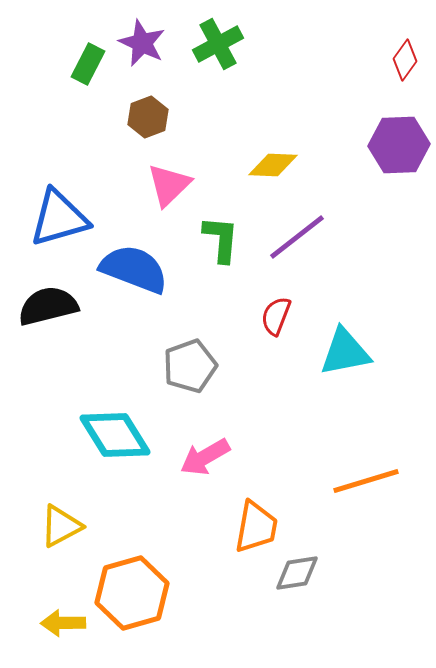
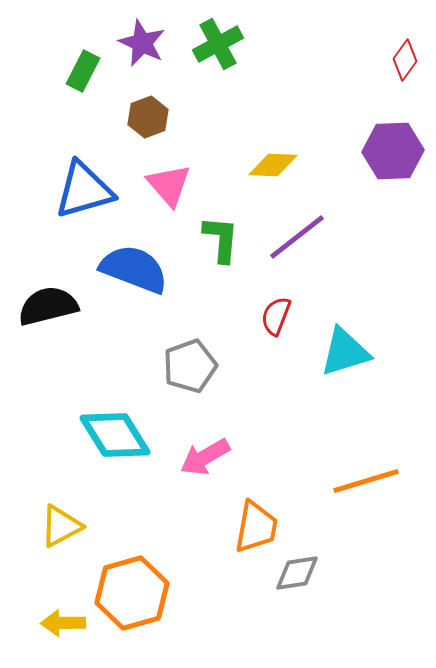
green rectangle: moved 5 px left, 7 px down
purple hexagon: moved 6 px left, 6 px down
pink triangle: rotated 27 degrees counterclockwise
blue triangle: moved 25 px right, 28 px up
cyan triangle: rotated 6 degrees counterclockwise
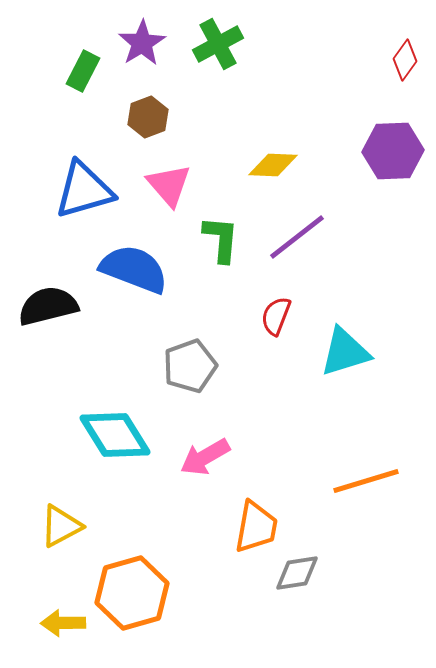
purple star: rotated 15 degrees clockwise
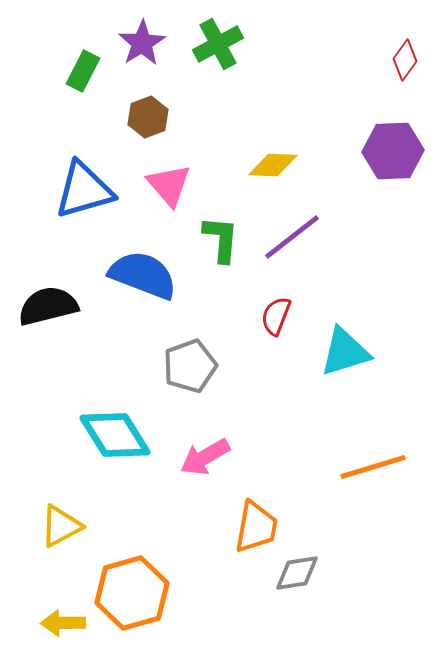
purple line: moved 5 px left
blue semicircle: moved 9 px right, 6 px down
orange line: moved 7 px right, 14 px up
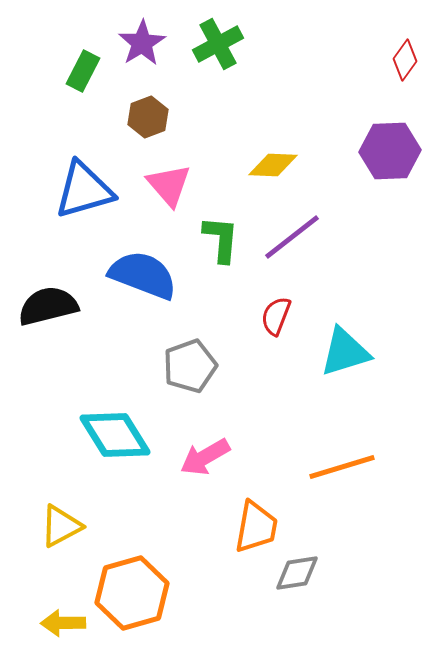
purple hexagon: moved 3 px left
orange line: moved 31 px left
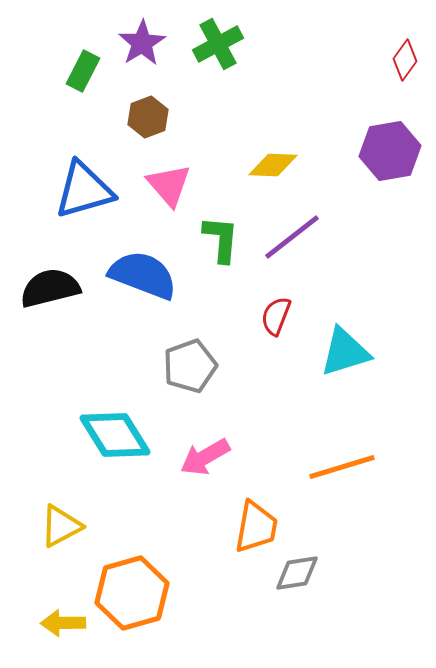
purple hexagon: rotated 8 degrees counterclockwise
black semicircle: moved 2 px right, 18 px up
